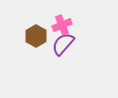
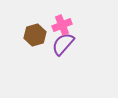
brown hexagon: moved 1 px left, 1 px up; rotated 15 degrees clockwise
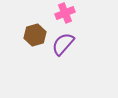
pink cross: moved 3 px right, 12 px up
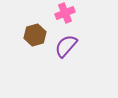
purple semicircle: moved 3 px right, 2 px down
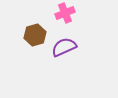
purple semicircle: moved 2 px left, 1 px down; rotated 25 degrees clockwise
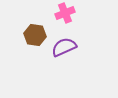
brown hexagon: rotated 25 degrees clockwise
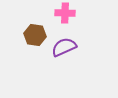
pink cross: rotated 24 degrees clockwise
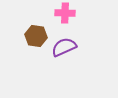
brown hexagon: moved 1 px right, 1 px down
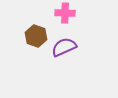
brown hexagon: rotated 10 degrees clockwise
